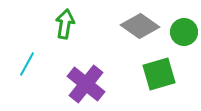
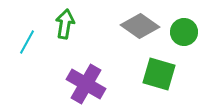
cyan line: moved 22 px up
green square: rotated 32 degrees clockwise
purple cross: rotated 9 degrees counterclockwise
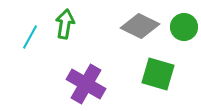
gray diamond: rotated 9 degrees counterclockwise
green circle: moved 5 px up
cyan line: moved 3 px right, 5 px up
green square: moved 1 px left
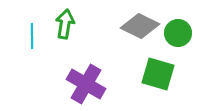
green circle: moved 6 px left, 6 px down
cyan line: moved 2 px right, 1 px up; rotated 30 degrees counterclockwise
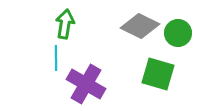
cyan line: moved 24 px right, 22 px down
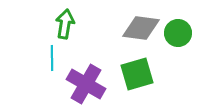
gray diamond: moved 1 px right, 2 px down; rotated 18 degrees counterclockwise
cyan line: moved 4 px left
green square: moved 21 px left; rotated 32 degrees counterclockwise
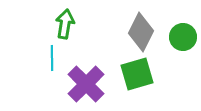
gray diamond: moved 4 px down; rotated 72 degrees counterclockwise
green circle: moved 5 px right, 4 px down
purple cross: rotated 15 degrees clockwise
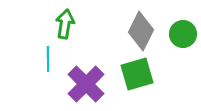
gray diamond: moved 1 px up
green circle: moved 3 px up
cyan line: moved 4 px left, 1 px down
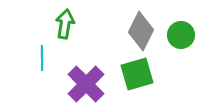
green circle: moved 2 px left, 1 px down
cyan line: moved 6 px left, 1 px up
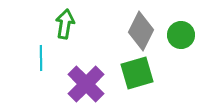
cyan line: moved 1 px left
green square: moved 1 px up
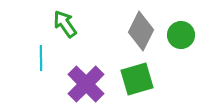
green arrow: rotated 44 degrees counterclockwise
green square: moved 6 px down
